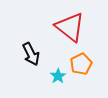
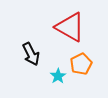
red triangle: rotated 8 degrees counterclockwise
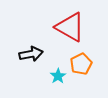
black arrow: rotated 75 degrees counterclockwise
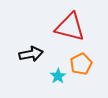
red triangle: rotated 16 degrees counterclockwise
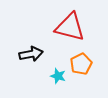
cyan star: rotated 21 degrees counterclockwise
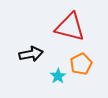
cyan star: rotated 21 degrees clockwise
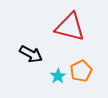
black arrow: rotated 40 degrees clockwise
orange pentagon: moved 7 px down
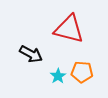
red triangle: moved 1 px left, 2 px down
orange pentagon: moved 1 px right, 1 px down; rotated 30 degrees clockwise
